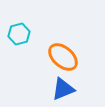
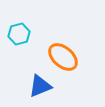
blue triangle: moved 23 px left, 3 px up
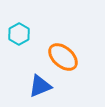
cyan hexagon: rotated 15 degrees counterclockwise
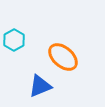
cyan hexagon: moved 5 px left, 6 px down
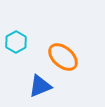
cyan hexagon: moved 2 px right, 2 px down
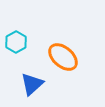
blue triangle: moved 8 px left, 2 px up; rotated 20 degrees counterclockwise
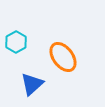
orange ellipse: rotated 12 degrees clockwise
